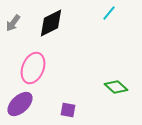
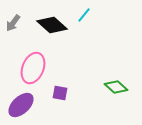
cyan line: moved 25 px left, 2 px down
black diamond: moved 1 px right, 2 px down; rotated 68 degrees clockwise
purple ellipse: moved 1 px right, 1 px down
purple square: moved 8 px left, 17 px up
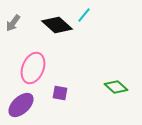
black diamond: moved 5 px right
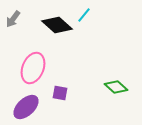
gray arrow: moved 4 px up
purple ellipse: moved 5 px right, 2 px down
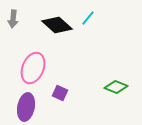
cyan line: moved 4 px right, 3 px down
gray arrow: rotated 30 degrees counterclockwise
green diamond: rotated 20 degrees counterclockwise
purple square: rotated 14 degrees clockwise
purple ellipse: rotated 36 degrees counterclockwise
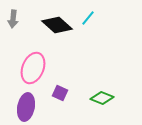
green diamond: moved 14 px left, 11 px down
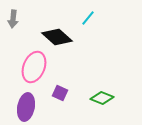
black diamond: moved 12 px down
pink ellipse: moved 1 px right, 1 px up
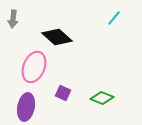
cyan line: moved 26 px right
purple square: moved 3 px right
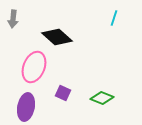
cyan line: rotated 21 degrees counterclockwise
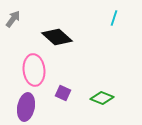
gray arrow: rotated 150 degrees counterclockwise
pink ellipse: moved 3 px down; rotated 28 degrees counterclockwise
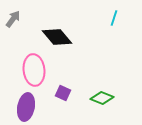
black diamond: rotated 8 degrees clockwise
